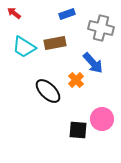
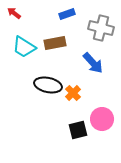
orange cross: moved 3 px left, 13 px down
black ellipse: moved 6 px up; rotated 32 degrees counterclockwise
black square: rotated 18 degrees counterclockwise
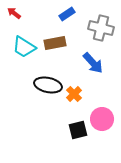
blue rectangle: rotated 14 degrees counterclockwise
orange cross: moved 1 px right, 1 px down
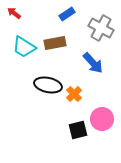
gray cross: rotated 15 degrees clockwise
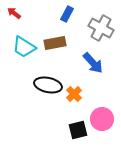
blue rectangle: rotated 28 degrees counterclockwise
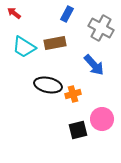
blue arrow: moved 1 px right, 2 px down
orange cross: moved 1 px left; rotated 28 degrees clockwise
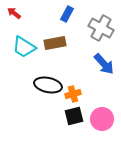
blue arrow: moved 10 px right, 1 px up
black square: moved 4 px left, 14 px up
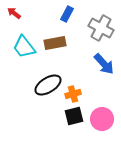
cyan trapezoid: rotated 20 degrees clockwise
black ellipse: rotated 44 degrees counterclockwise
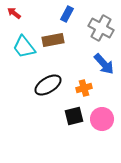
brown rectangle: moved 2 px left, 3 px up
orange cross: moved 11 px right, 6 px up
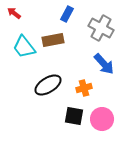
black square: rotated 24 degrees clockwise
